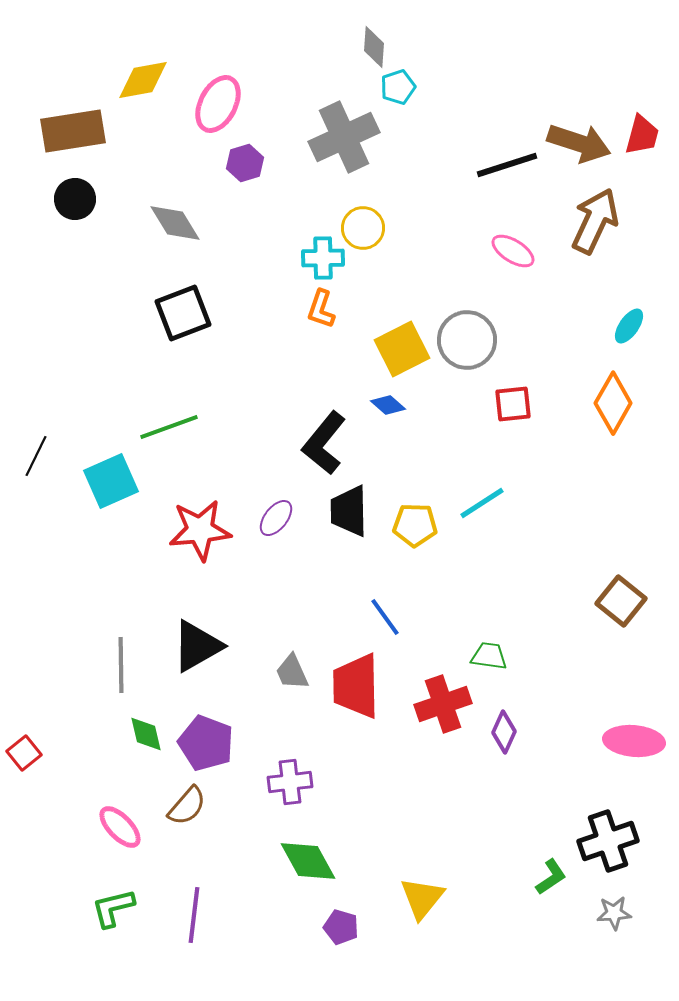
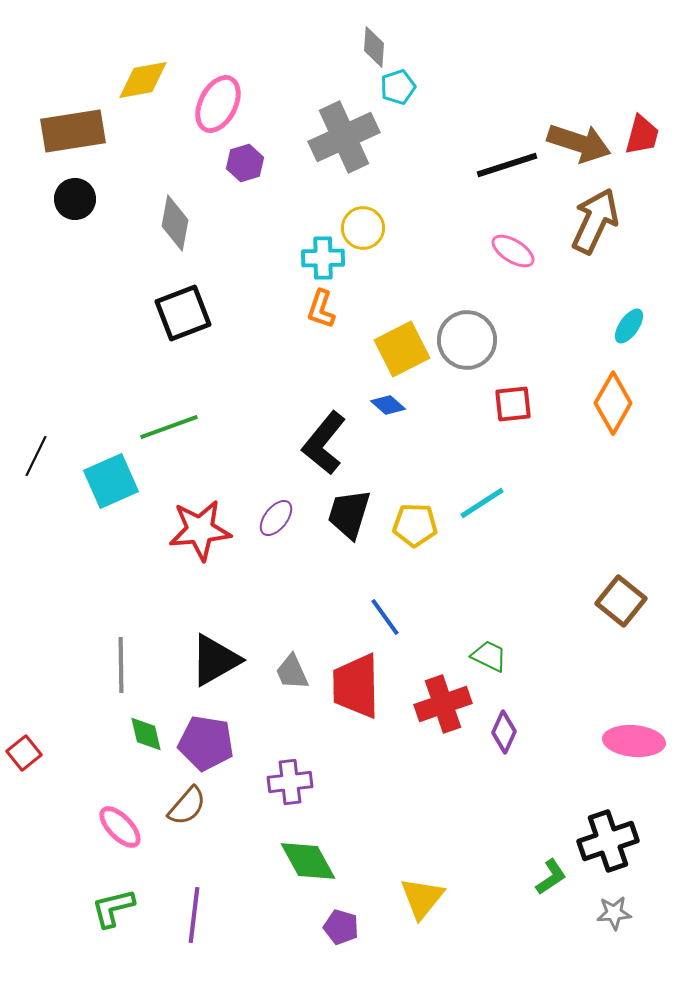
gray diamond at (175, 223): rotated 42 degrees clockwise
black trapezoid at (349, 511): moved 3 px down; rotated 18 degrees clockwise
black triangle at (197, 646): moved 18 px right, 14 px down
green trapezoid at (489, 656): rotated 18 degrees clockwise
purple pentagon at (206, 743): rotated 12 degrees counterclockwise
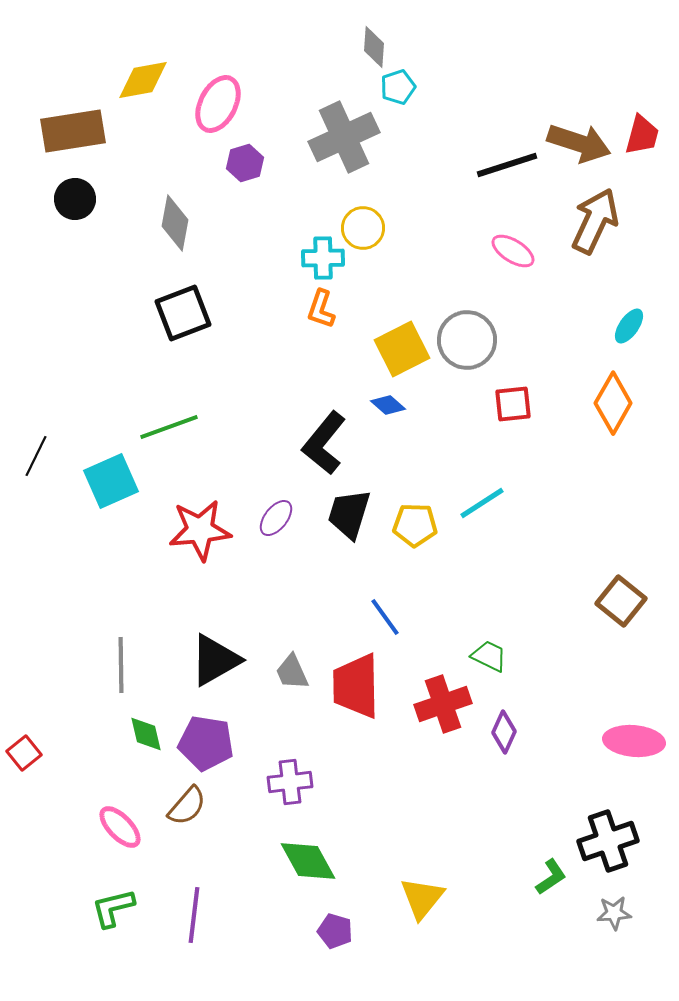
purple pentagon at (341, 927): moved 6 px left, 4 px down
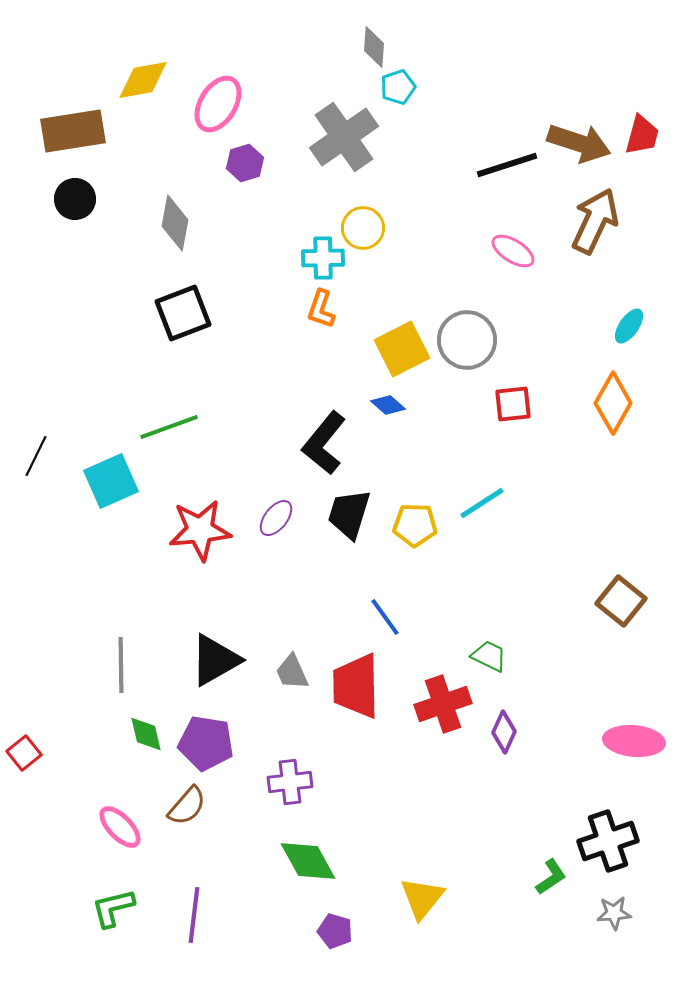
pink ellipse at (218, 104): rotated 4 degrees clockwise
gray cross at (344, 137): rotated 10 degrees counterclockwise
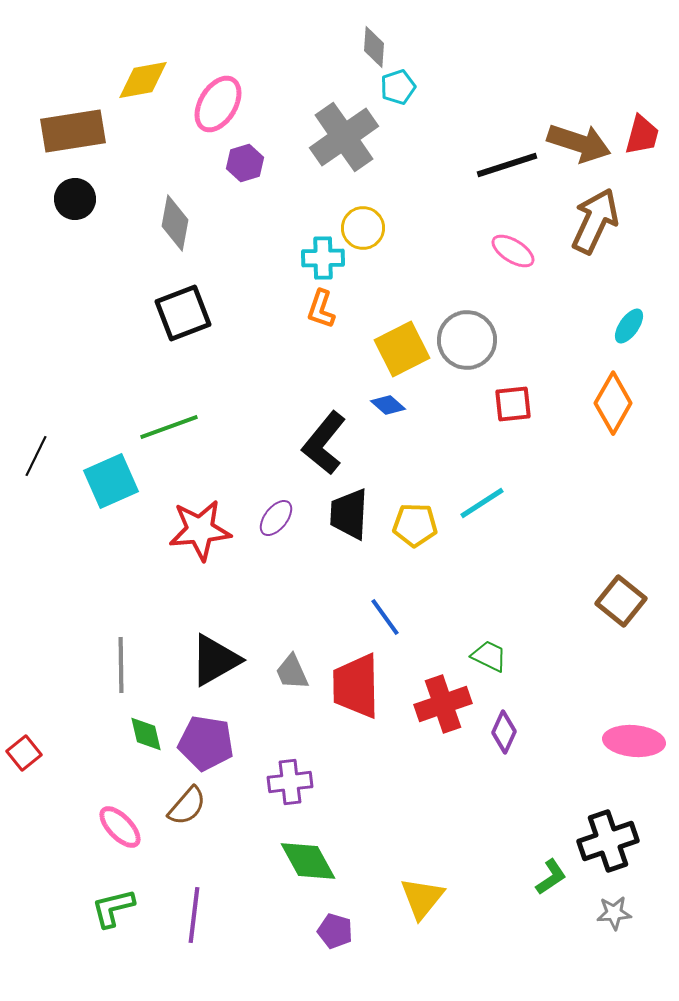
black trapezoid at (349, 514): rotated 14 degrees counterclockwise
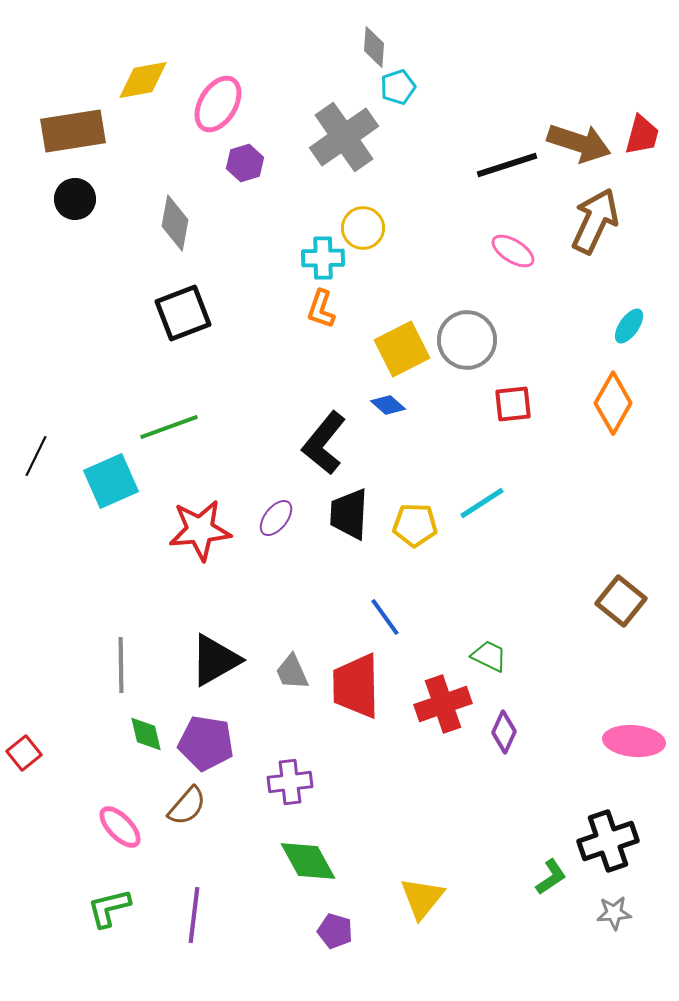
green L-shape at (113, 908): moved 4 px left
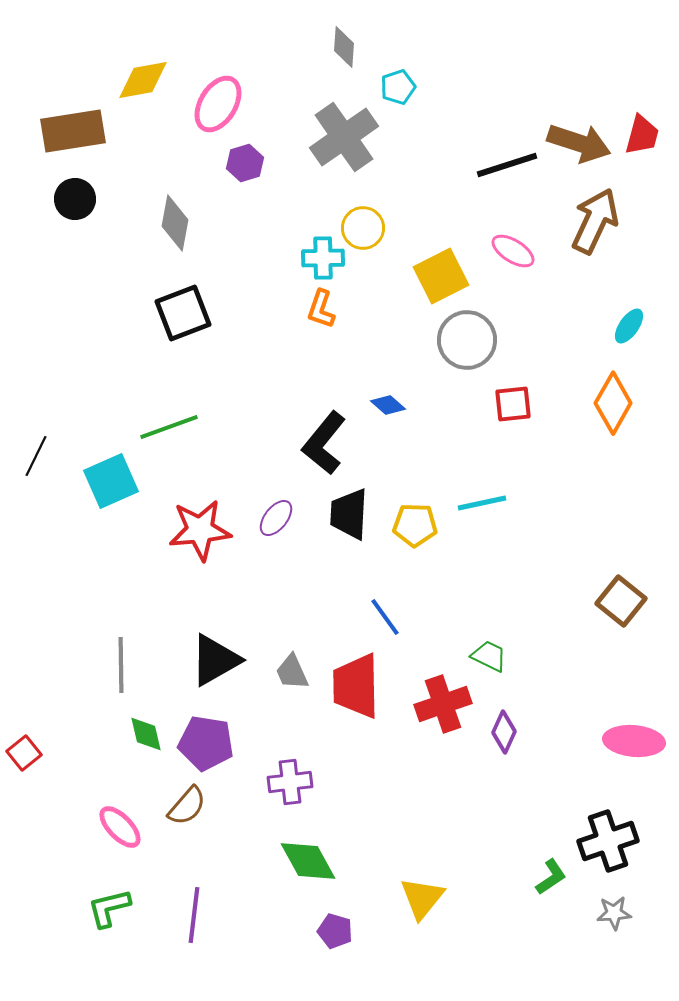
gray diamond at (374, 47): moved 30 px left
yellow square at (402, 349): moved 39 px right, 73 px up
cyan line at (482, 503): rotated 21 degrees clockwise
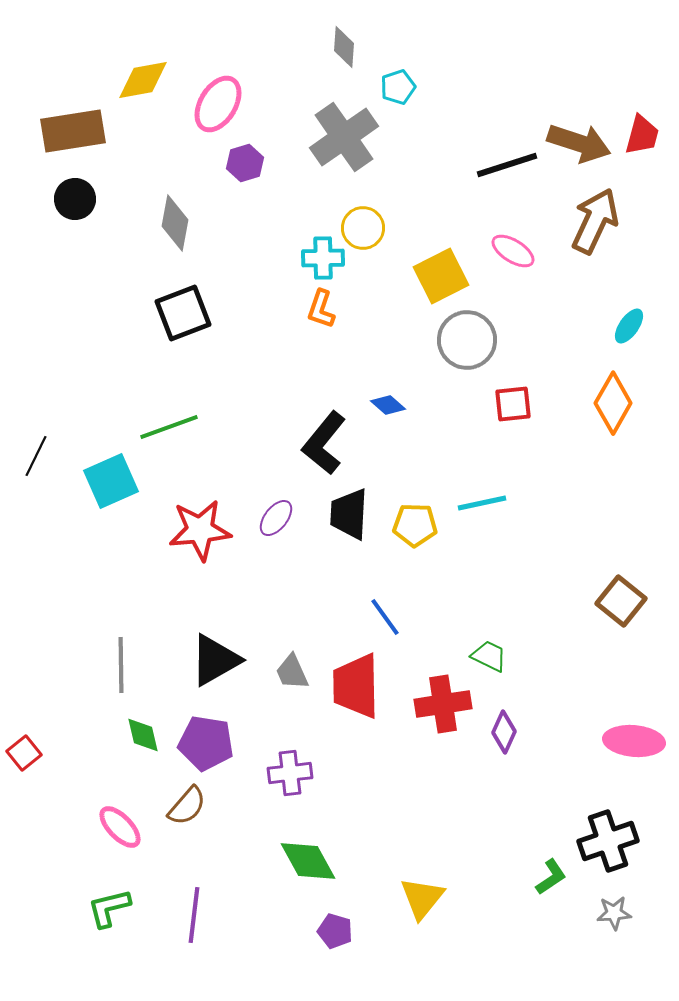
red cross at (443, 704): rotated 10 degrees clockwise
green diamond at (146, 734): moved 3 px left, 1 px down
purple cross at (290, 782): moved 9 px up
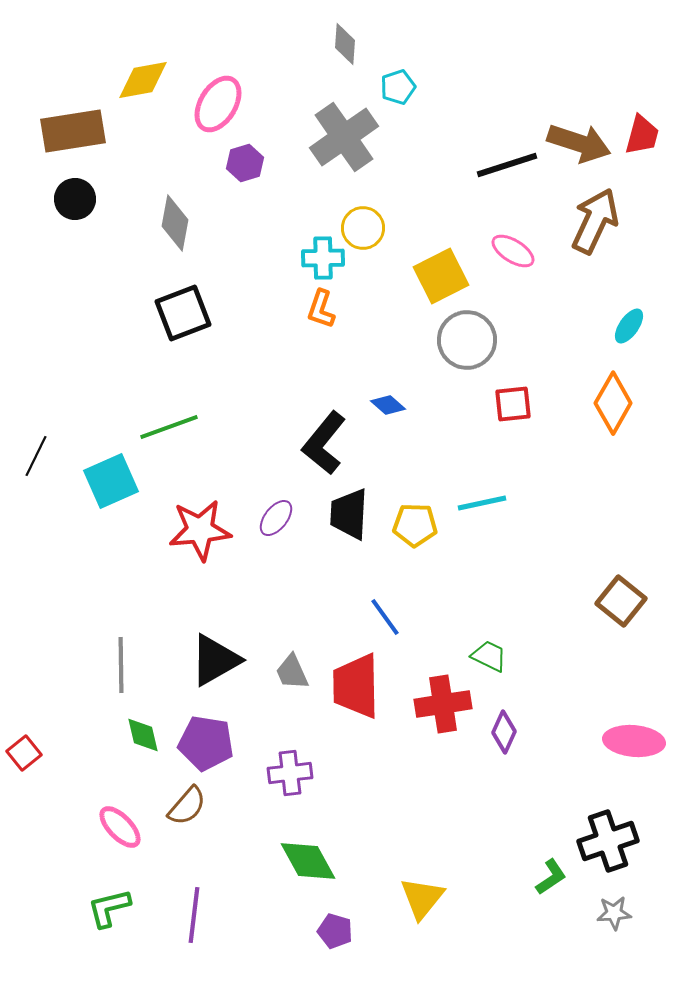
gray diamond at (344, 47): moved 1 px right, 3 px up
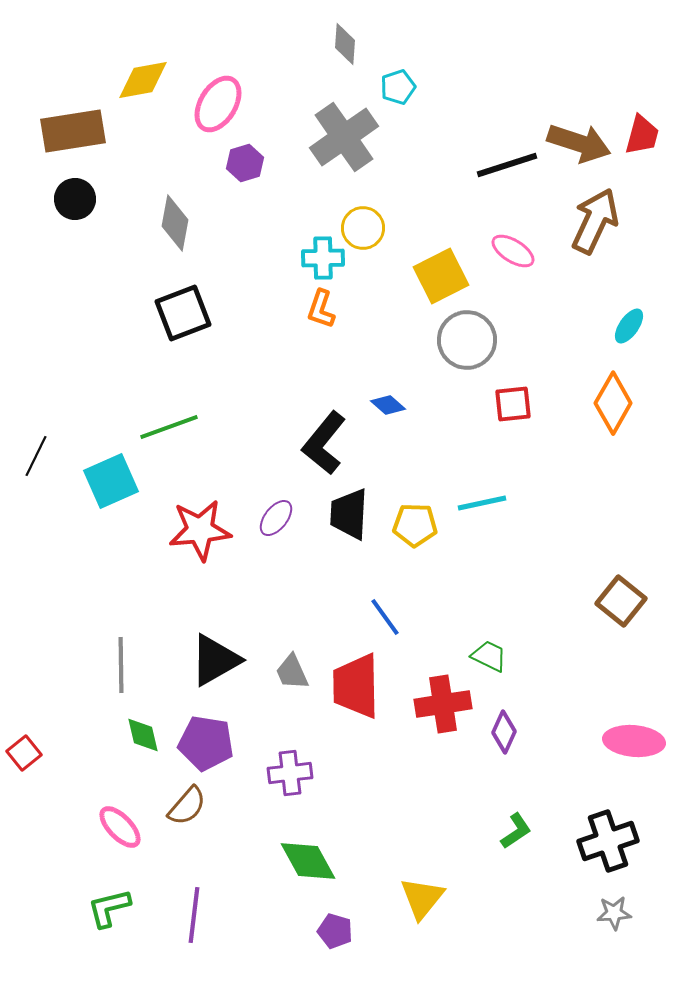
green L-shape at (551, 877): moved 35 px left, 46 px up
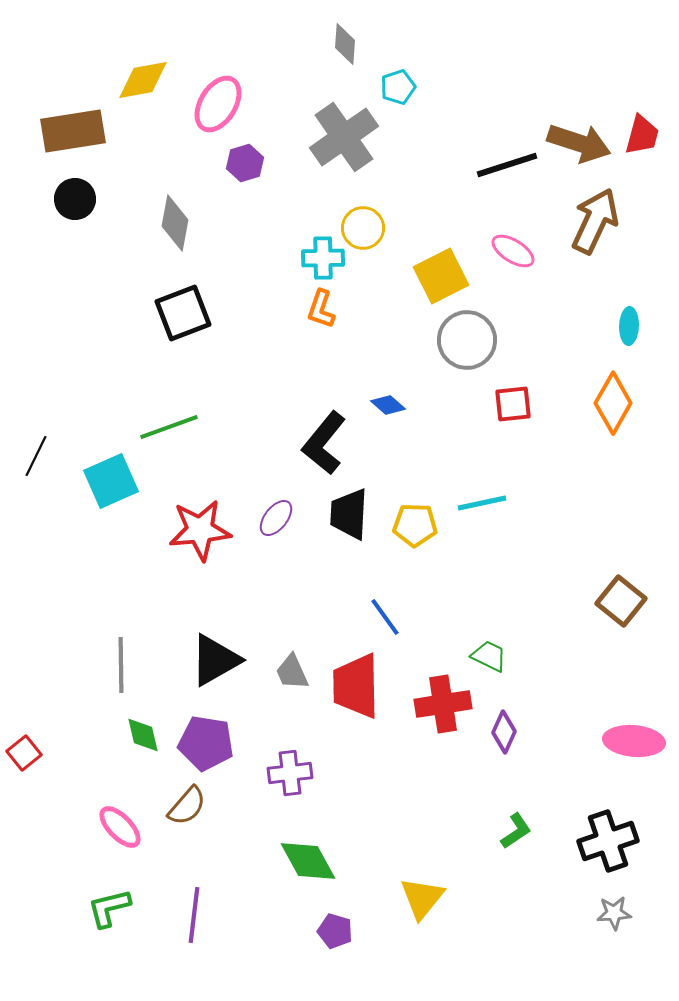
cyan ellipse at (629, 326): rotated 33 degrees counterclockwise
